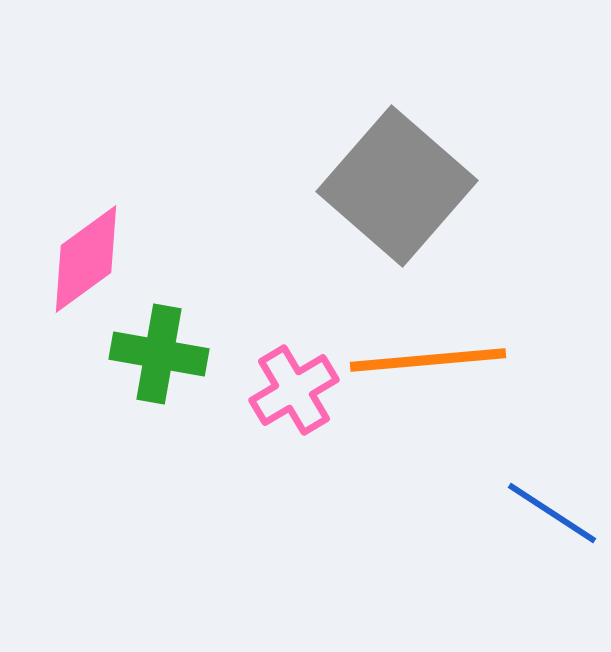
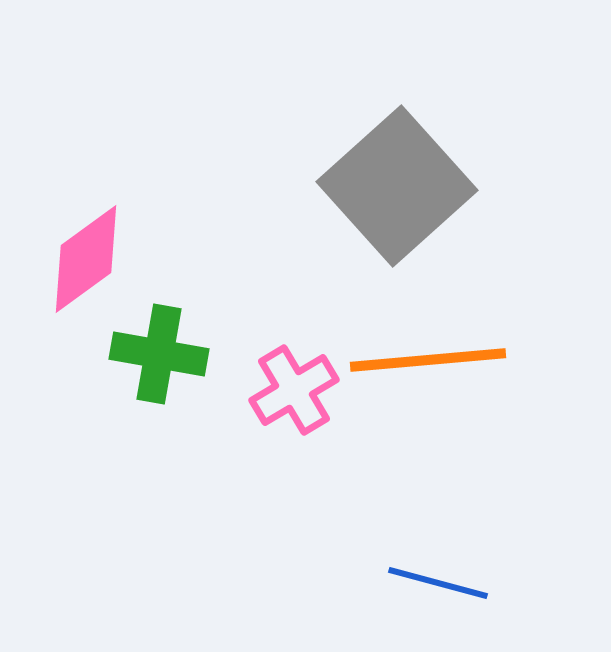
gray square: rotated 7 degrees clockwise
blue line: moved 114 px left, 70 px down; rotated 18 degrees counterclockwise
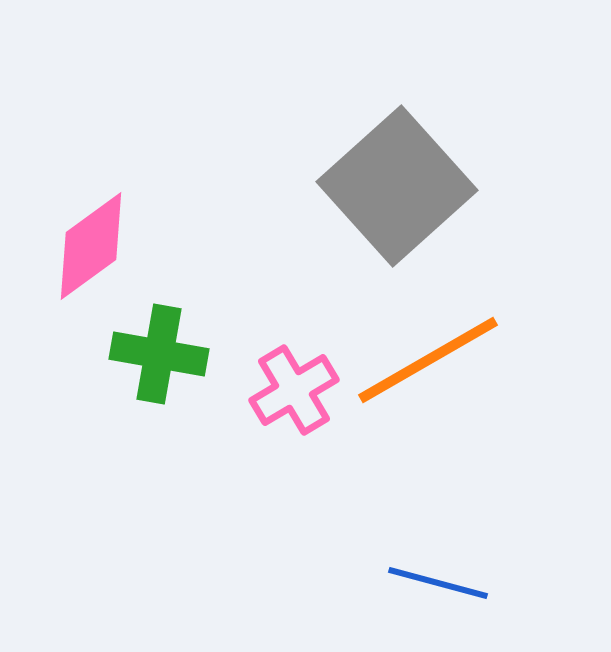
pink diamond: moved 5 px right, 13 px up
orange line: rotated 25 degrees counterclockwise
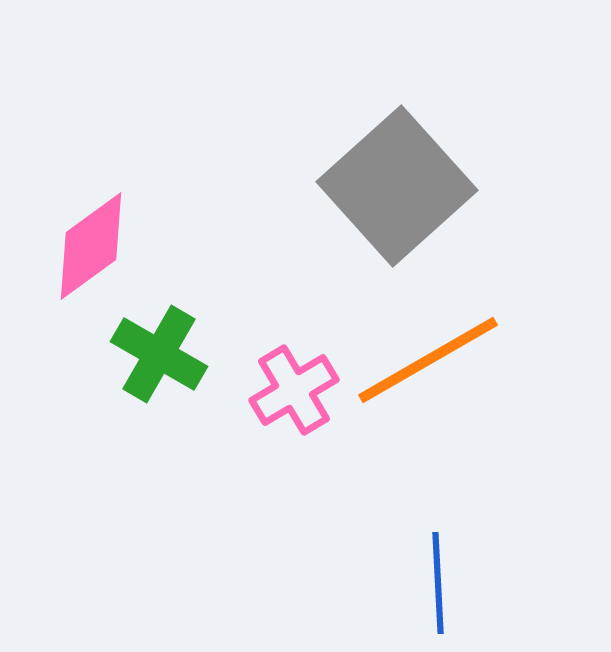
green cross: rotated 20 degrees clockwise
blue line: rotated 72 degrees clockwise
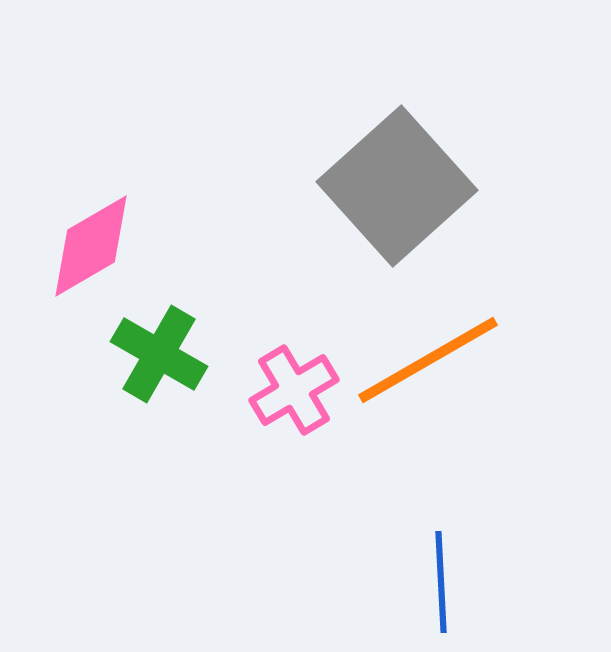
pink diamond: rotated 6 degrees clockwise
blue line: moved 3 px right, 1 px up
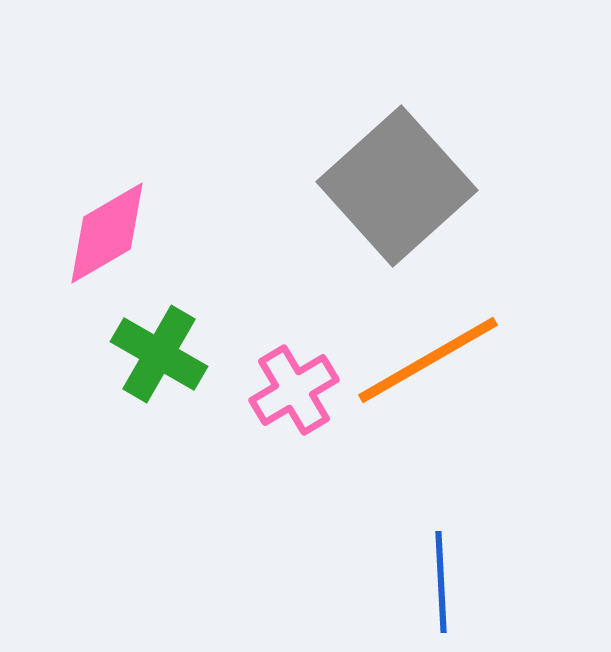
pink diamond: moved 16 px right, 13 px up
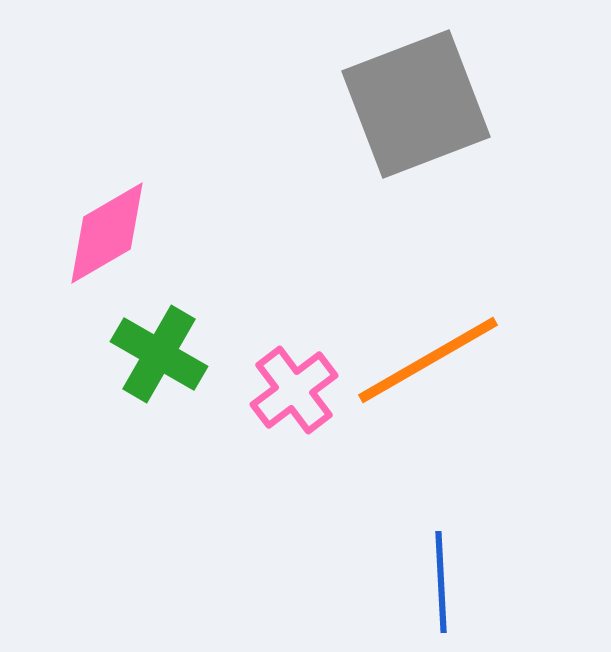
gray square: moved 19 px right, 82 px up; rotated 21 degrees clockwise
pink cross: rotated 6 degrees counterclockwise
